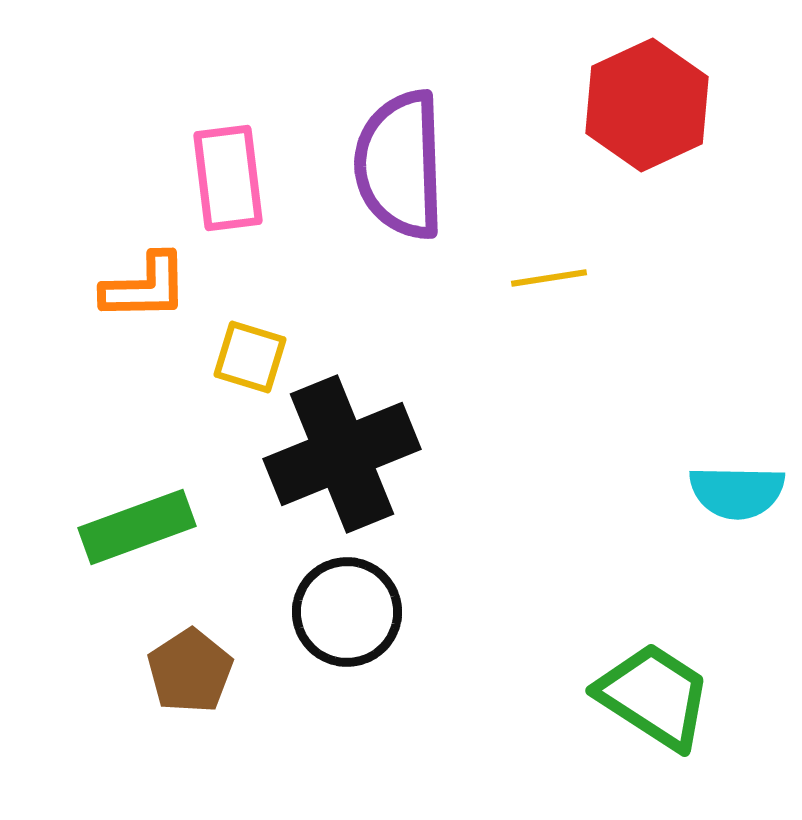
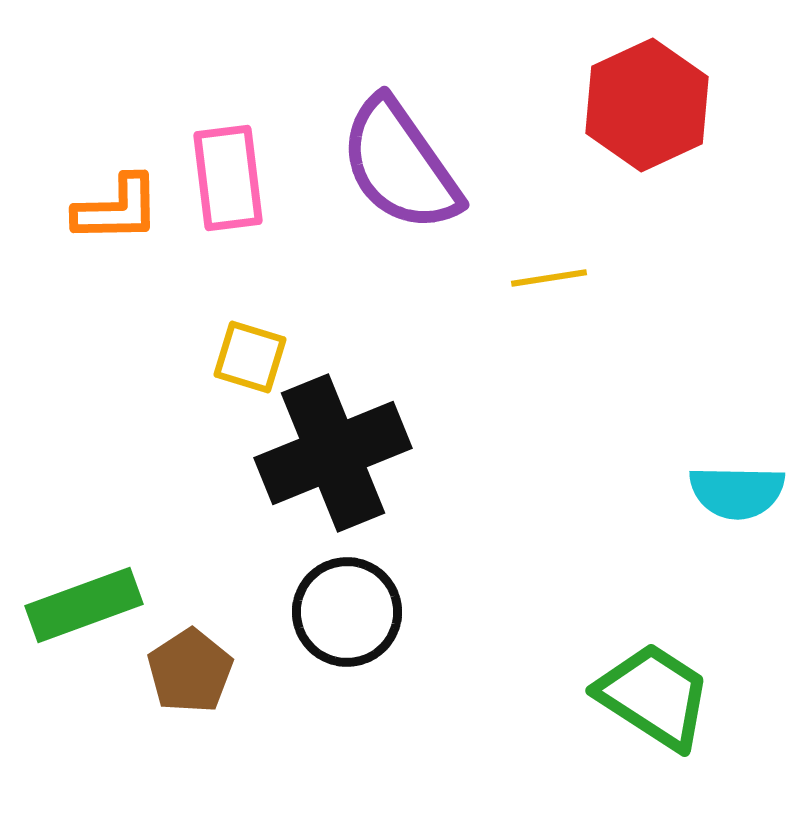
purple semicircle: rotated 33 degrees counterclockwise
orange L-shape: moved 28 px left, 78 px up
black cross: moved 9 px left, 1 px up
green rectangle: moved 53 px left, 78 px down
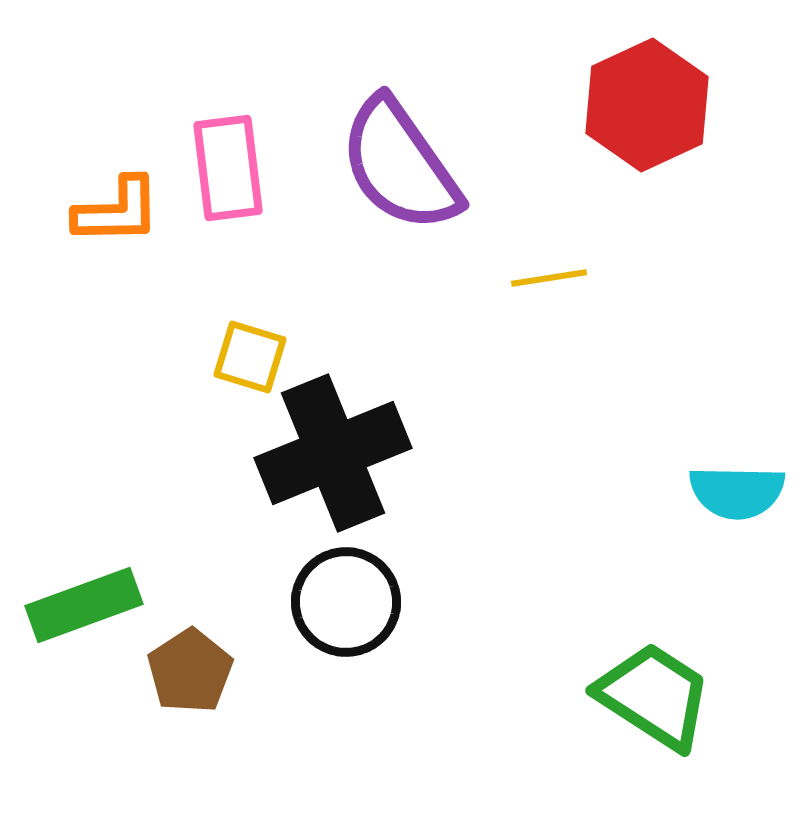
pink rectangle: moved 10 px up
orange L-shape: moved 2 px down
black circle: moved 1 px left, 10 px up
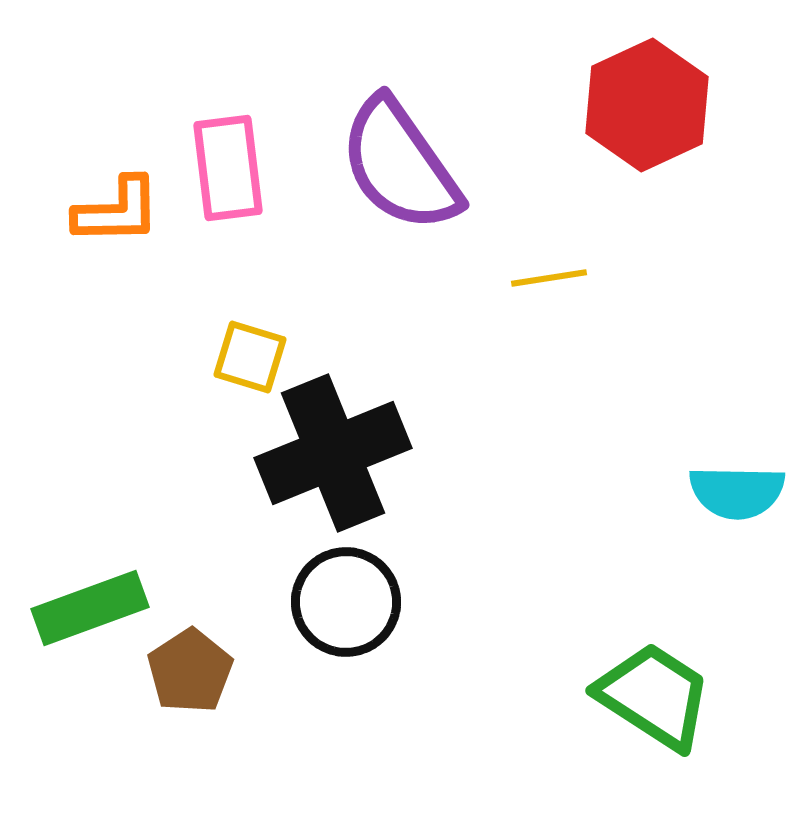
green rectangle: moved 6 px right, 3 px down
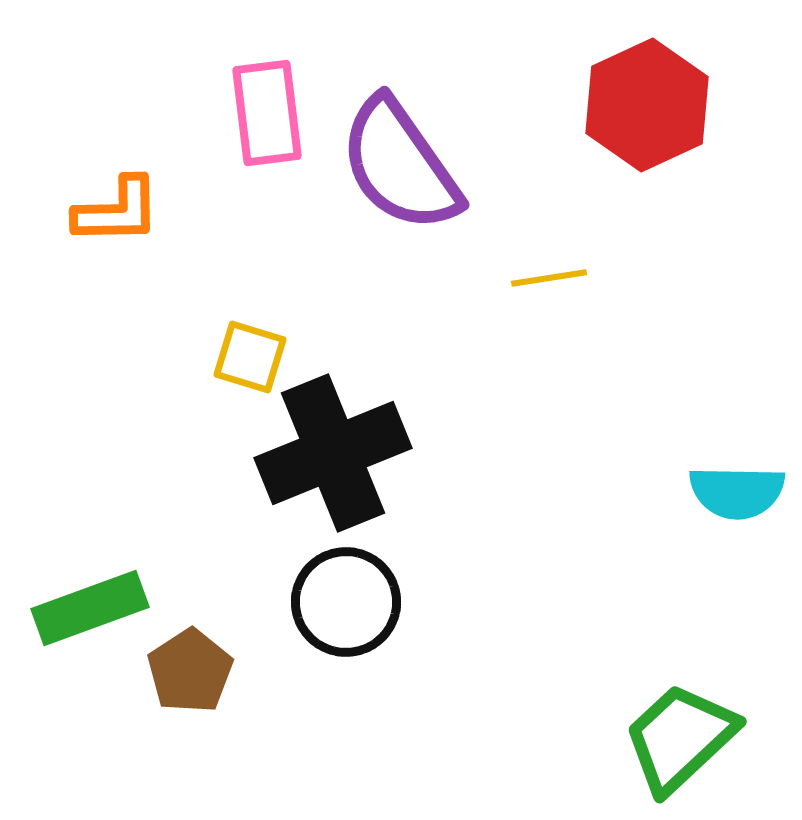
pink rectangle: moved 39 px right, 55 px up
green trapezoid: moved 26 px right, 42 px down; rotated 76 degrees counterclockwise
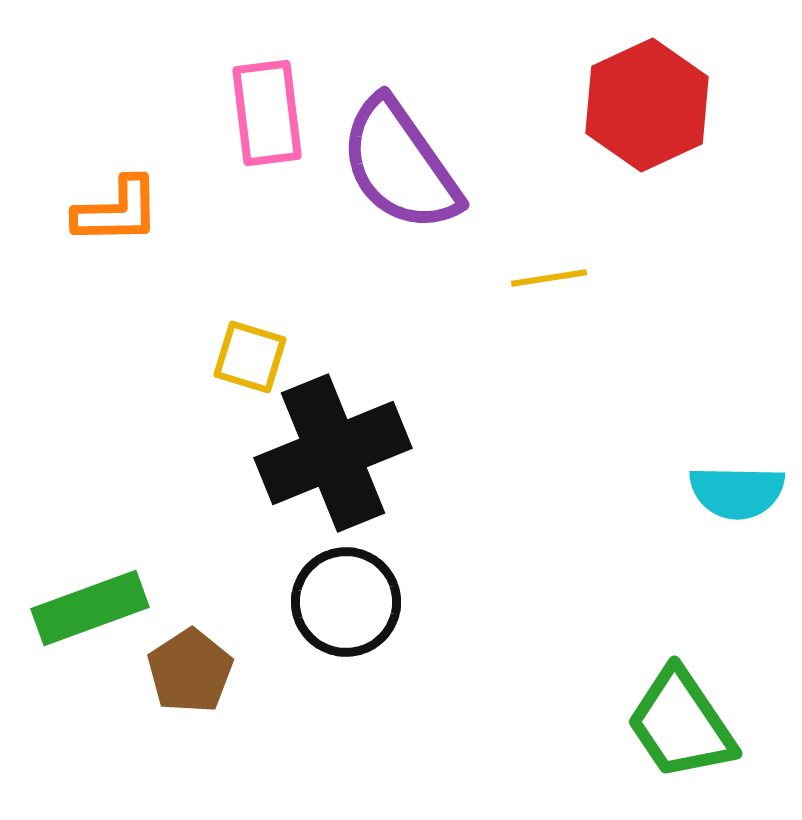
green trapezoid: moved 1 px right, 14 px up; rotated 81 degrees counterclockwise
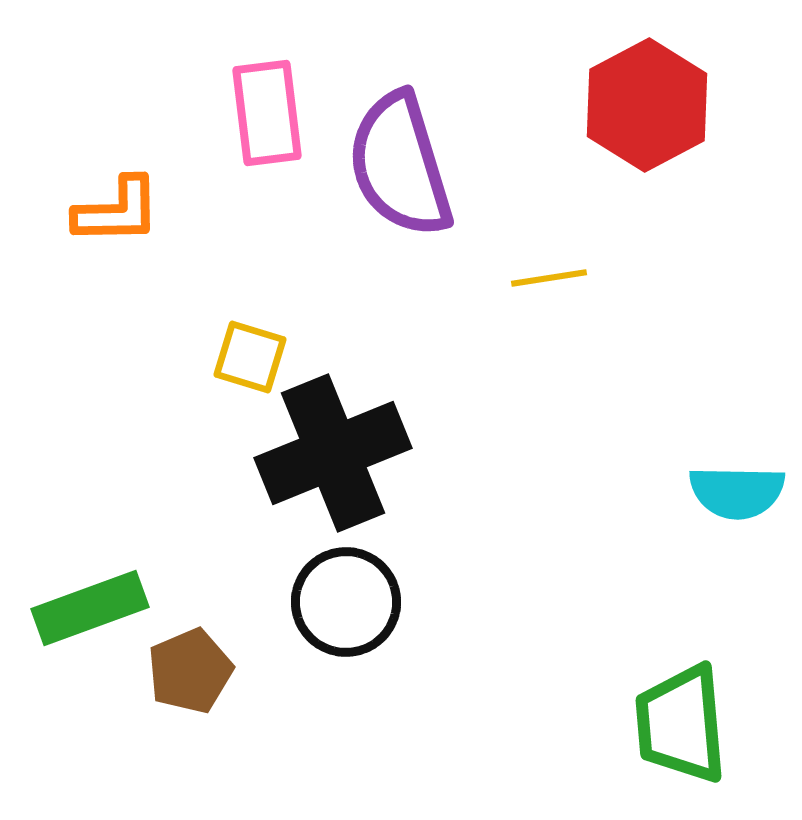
red hexagon: rotated 3 degrees counterclockwise
purple semicircle: rotated 18 degrees clockwise
brown pentagon: rotated 10 degrees clockwise
green trapezoid: rotated 29 degrees clockwise
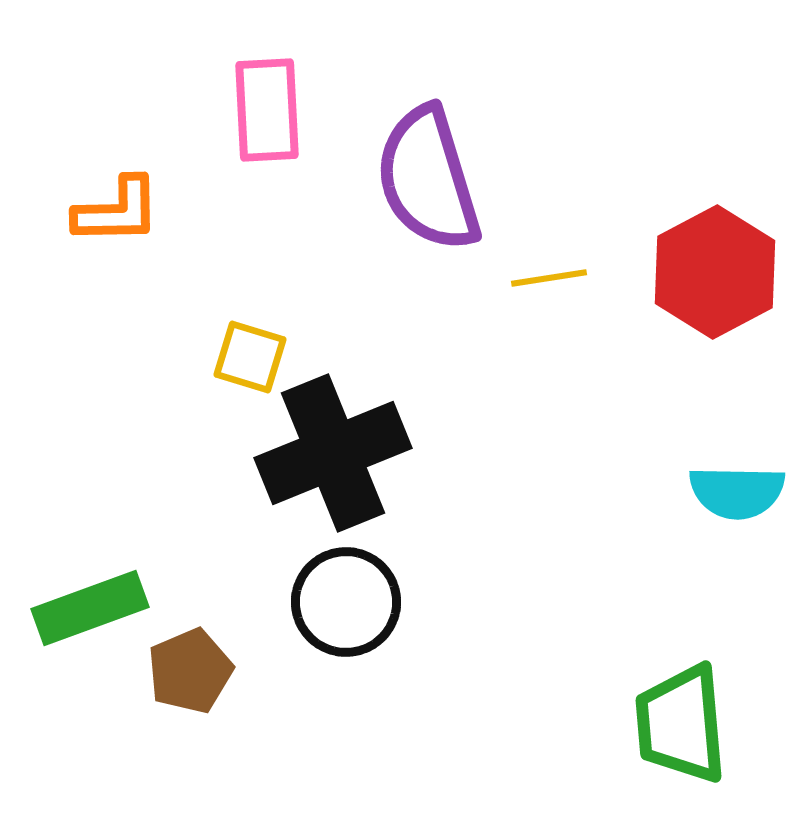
red hexagon: moved 68 px right, 167 px down
pink rectangle: moved 3 px up; rotated 4 degrees clockwise
purple semicircle: moved 28 px right, 14 px down
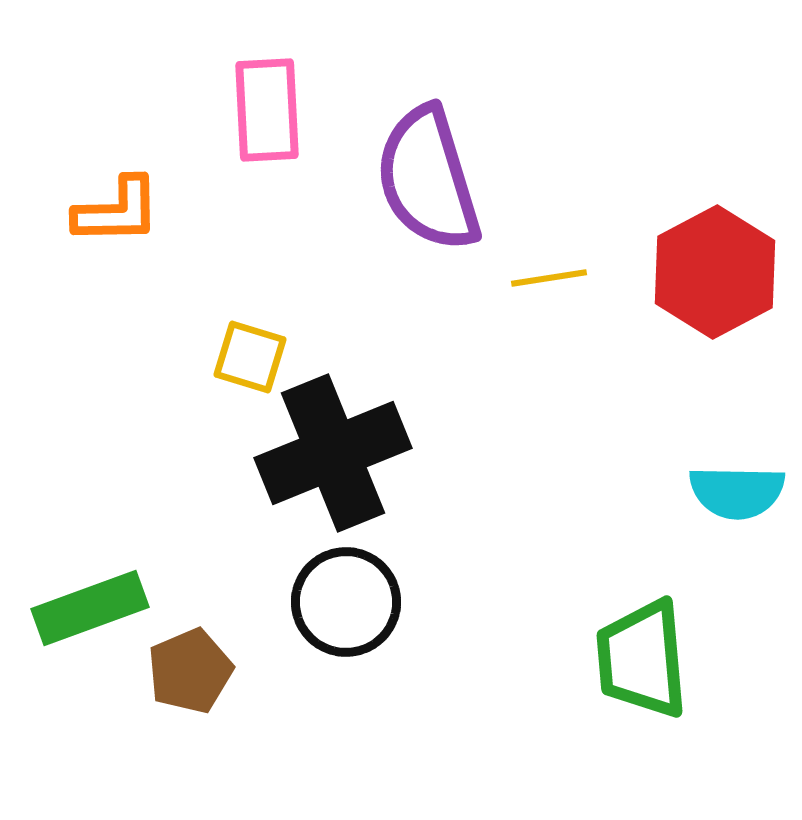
green trapezoid: moved 39 px left, 65 px up
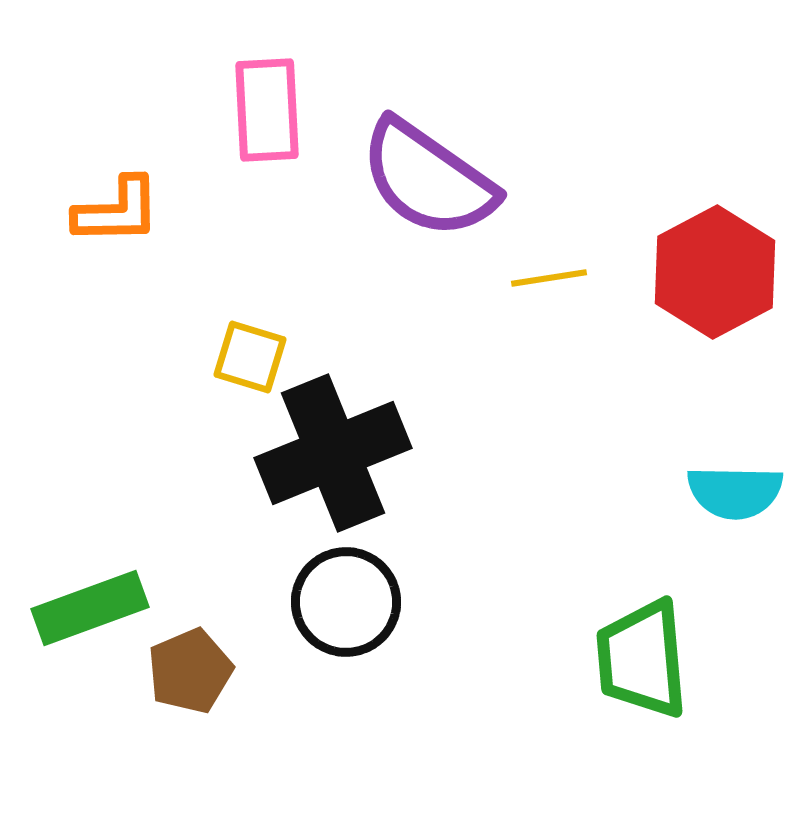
purple semicircle: rotated 38 degrees counterclockwise
cyan semicircle: moved 2 px left
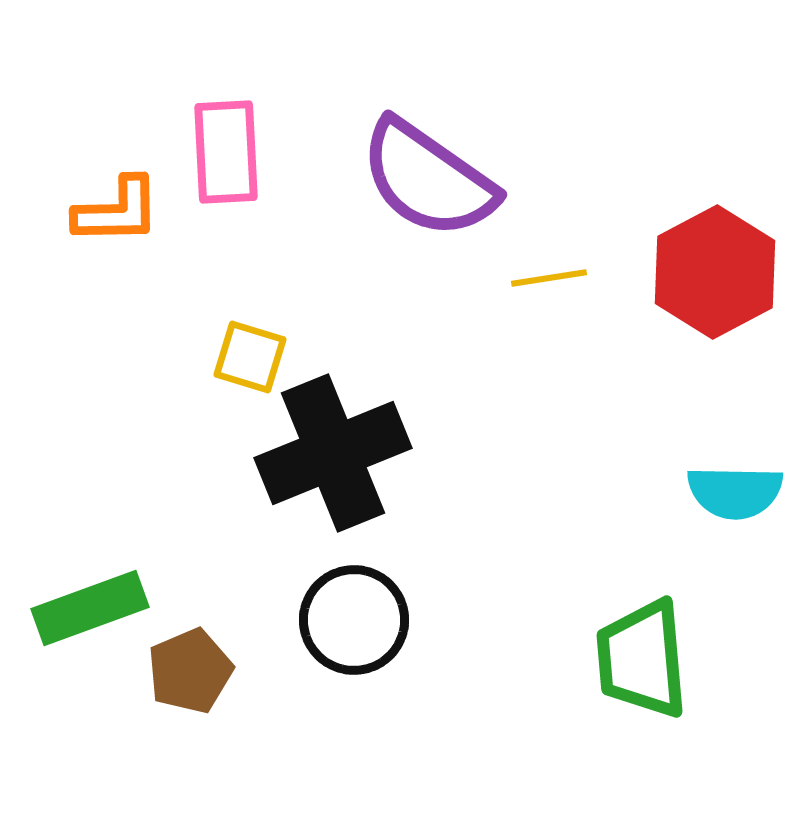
pink rectangle: moved 41 px left, 42 px down
black circle: moved 8 px right, 18 px down
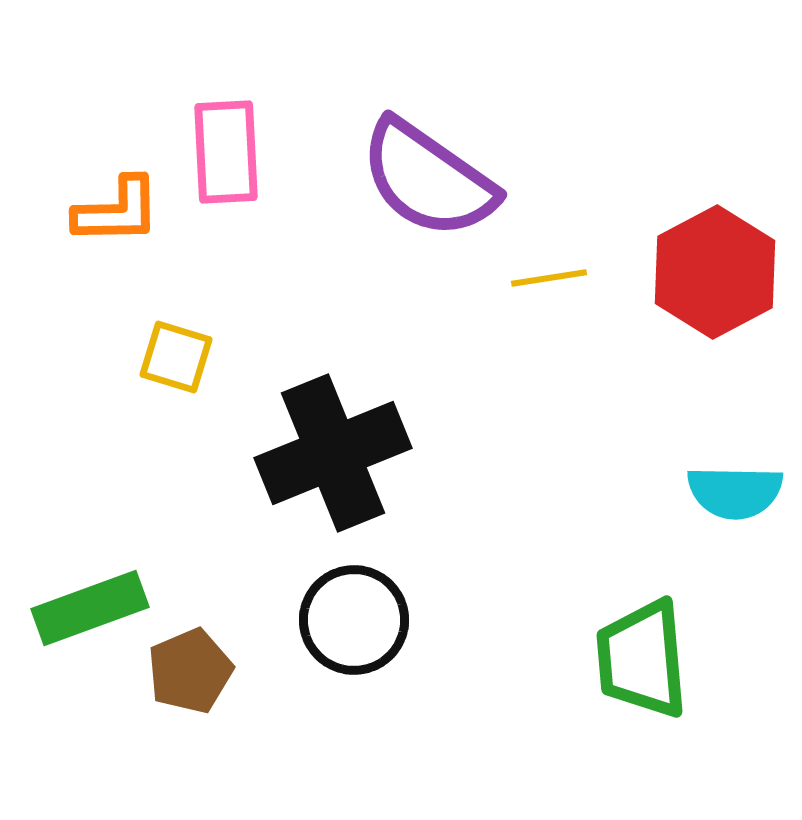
yellow square: moved 74 px left
